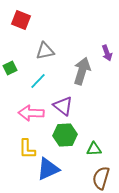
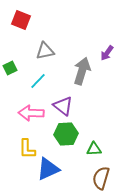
purple arrow: rotated 56 degrees clockwise
green hexagon: moved 1 px right, 1 px up
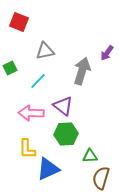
red square: moved 2 px left, 2 px down
green triangle: moved 4 px left, 7 px down
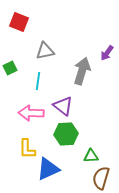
cyan line: rotated 36 degrees counterclockwise
green triangle: moved 1 px right
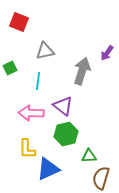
green hexagon: rotated 10 degrees counterclockwise
green triangle: moved 2 px left
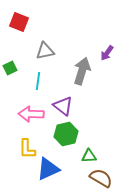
pink arrow: moved 1 px down
brown semicircle: rotated 105 degrees clockwise
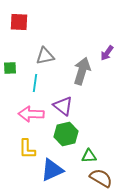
red square: rotated 18 degrees counterclockwise
gray triangle: moved 5 px down
green square: rotated 24 degrees clockwise
cyan line: moved 3 px left, 2 px down
blue triangle: moved 4 px right, 1 px down
